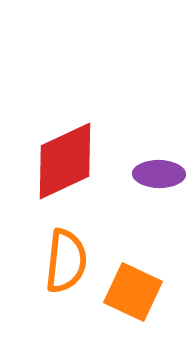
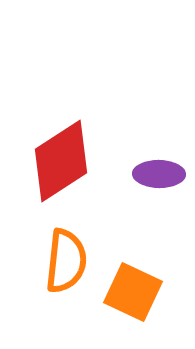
red diamond: moved 4 px left; rotated 8 degrees counterclockwise
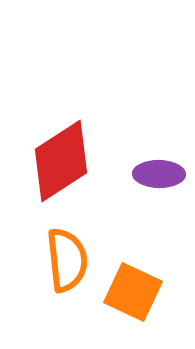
orange semicircle: moved 1 px right, 1 px up; rotated 12 degrees counterclockwise
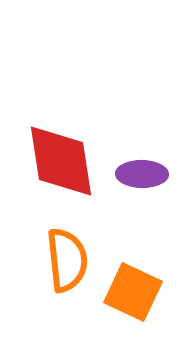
red diamond: rotated 66 degrees counterclockwise
purple ellipse: moved 17 px left
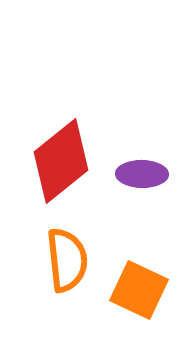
red diamond: rotated 60 degrees clockwise
orange square: moved 6 px right, 2 px up
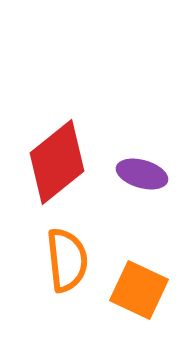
red diamond: moved 4 px left, 1 px down
purple ellipse: rotated 15 degrees clockwise
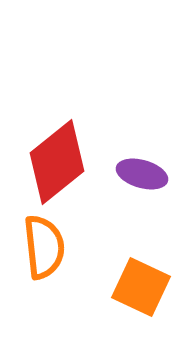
orange semicircle: moved 23 px left, 13 px up
orange square: moved 2 px right, 3 px up
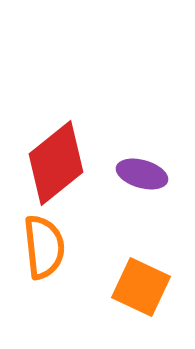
red diamond: moved 1 px left, 1 px down
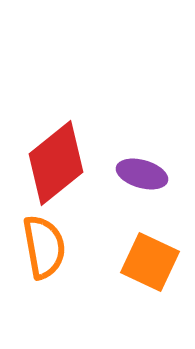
orange semicircle: rotated 4 degrees counterclockwise
orange square: moved 9 px right, 25 px up
